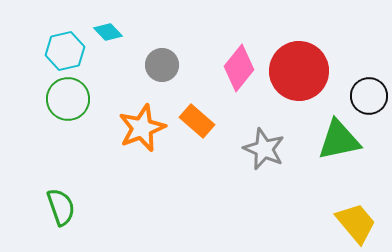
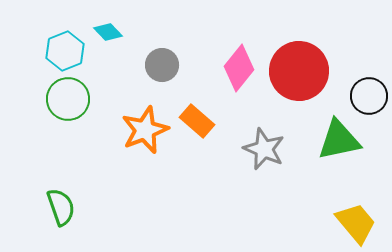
cyan hexagon: rotated 9 degrees counterclockwise
orange star: moved 3 px right, 2 px down
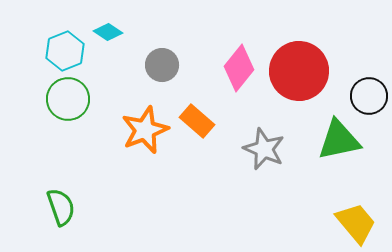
cyan diamond: rotated 12 degrees counterclockwise
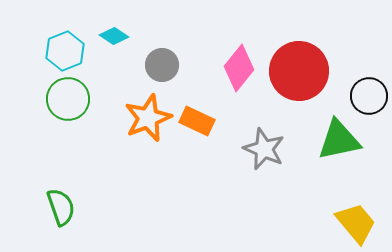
cyan diamond: moved 6 px right, 4 px down
orange rectangle: rotated 16 degrees counterclockwise
orange star: moved 3 px right, 12 px up
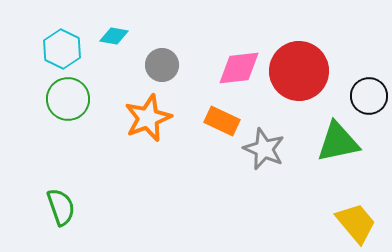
cyan diamond: rotated 24 degrees counterclockwise
cyan hexagon: moved 3 px left, 2 px up; rotated 12 degrees counterclockwise
pink diamond: rotated 45 degrees clockwise
orange rectangle: moved 25 px right
green triangle: moved 1 px left, 2 px down
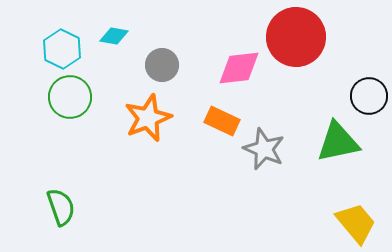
red circle: moved 3 px left, 34 px up
green circle: moved 2 px right, 2 px up
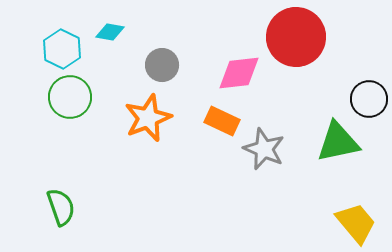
cyan diamond: moved 4 px left, 4 px up
pink diamond: moved 5 px down
black circle: moved 3 px down
